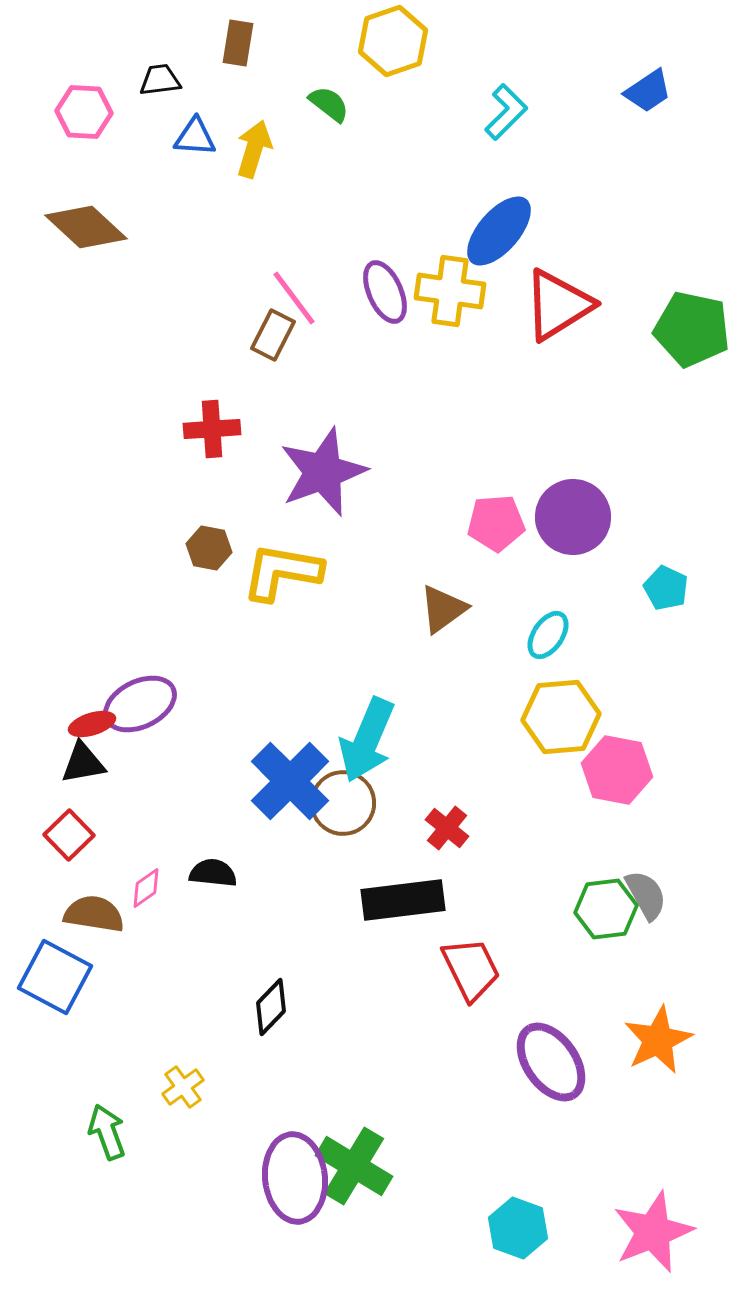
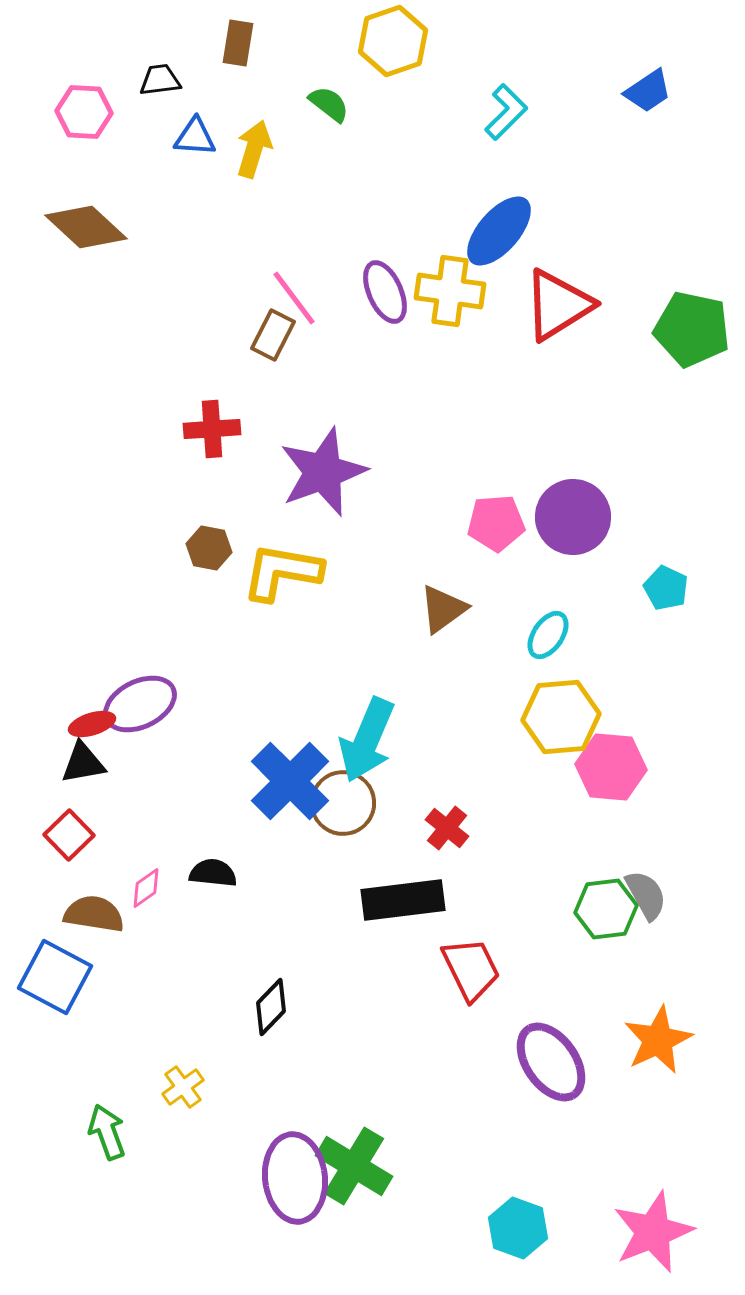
pink hexagon at (617, 770): moved 6 px left, 3 px up; rotated 6 degrees counterclockwise
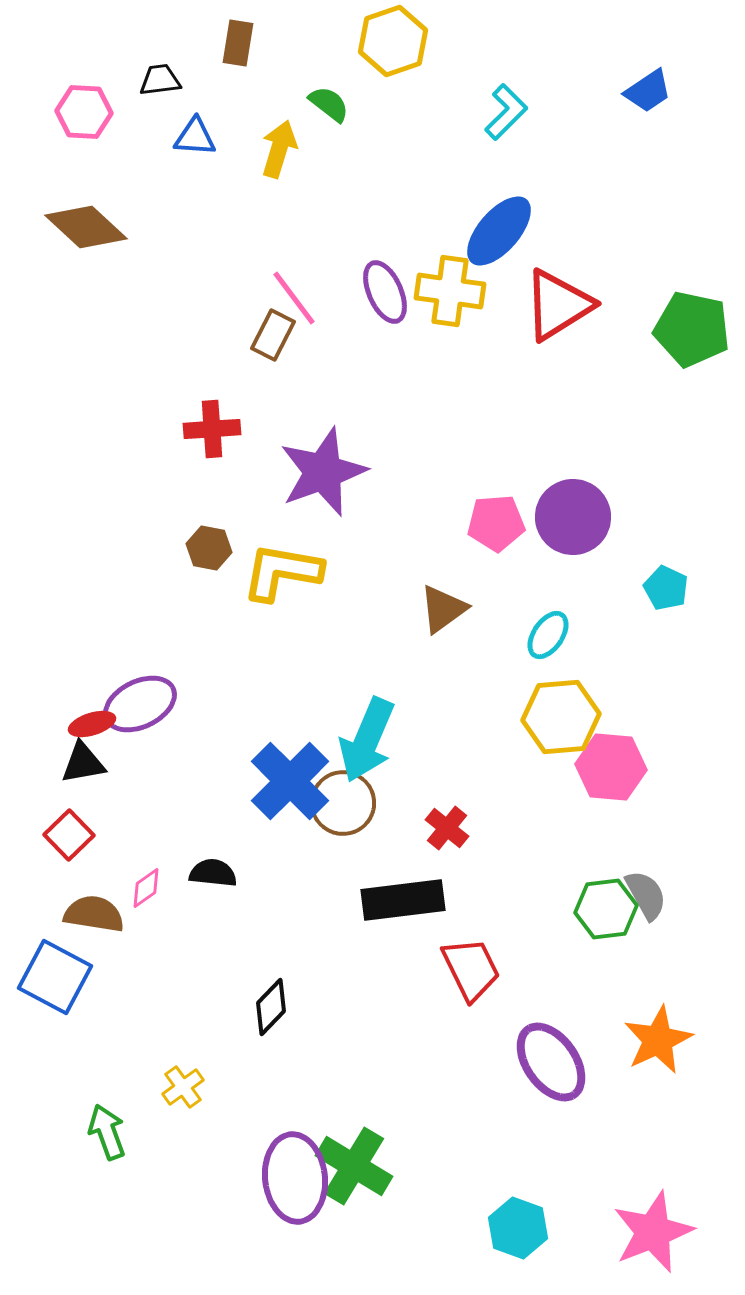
yellow arrow at (254, 149): moved 25 px right
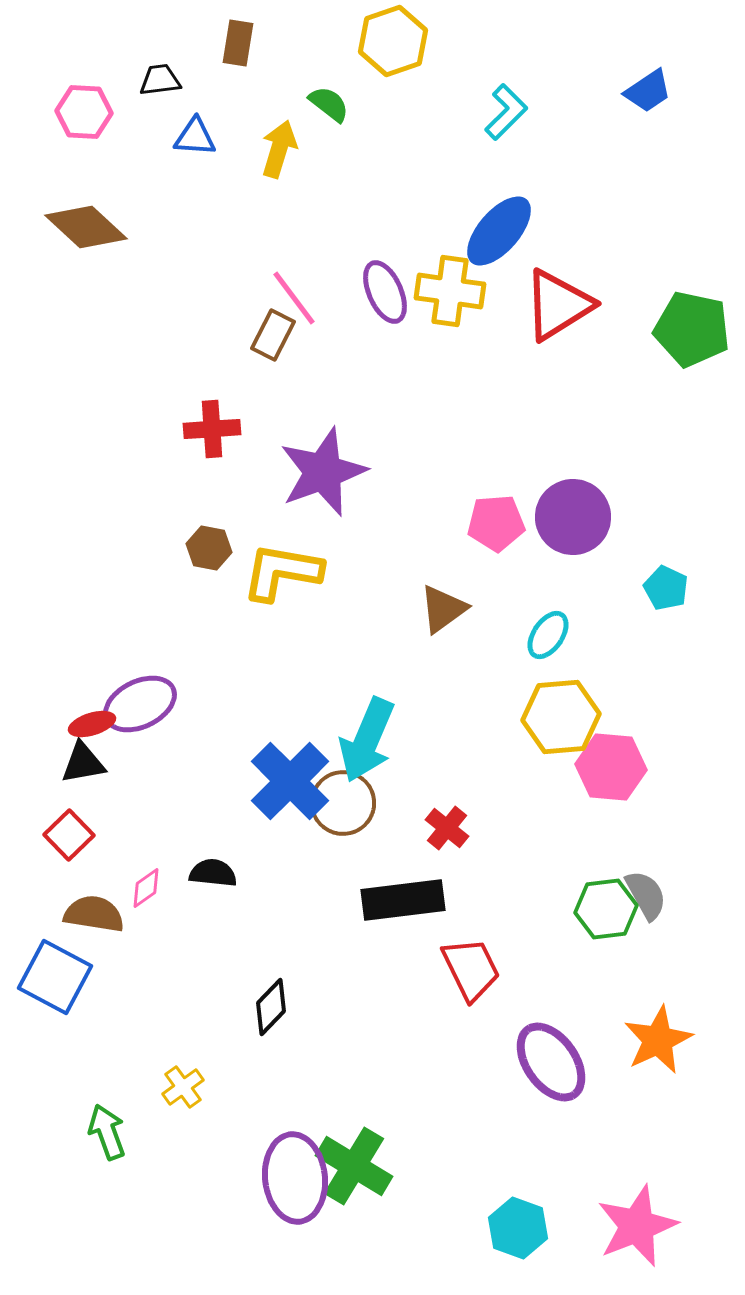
pink star at (653, 1232): moved 16 px left, 6 px up
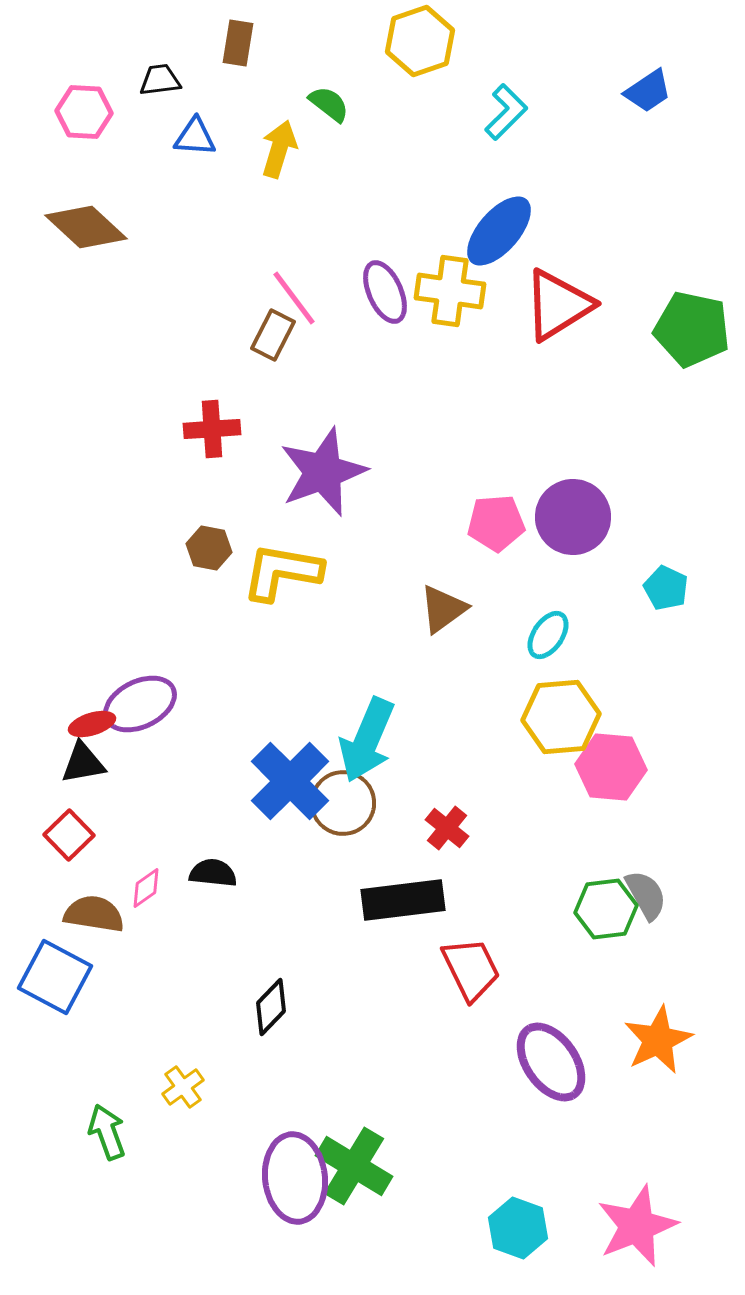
yellow hexagon at (393, 41): moved 27 px right
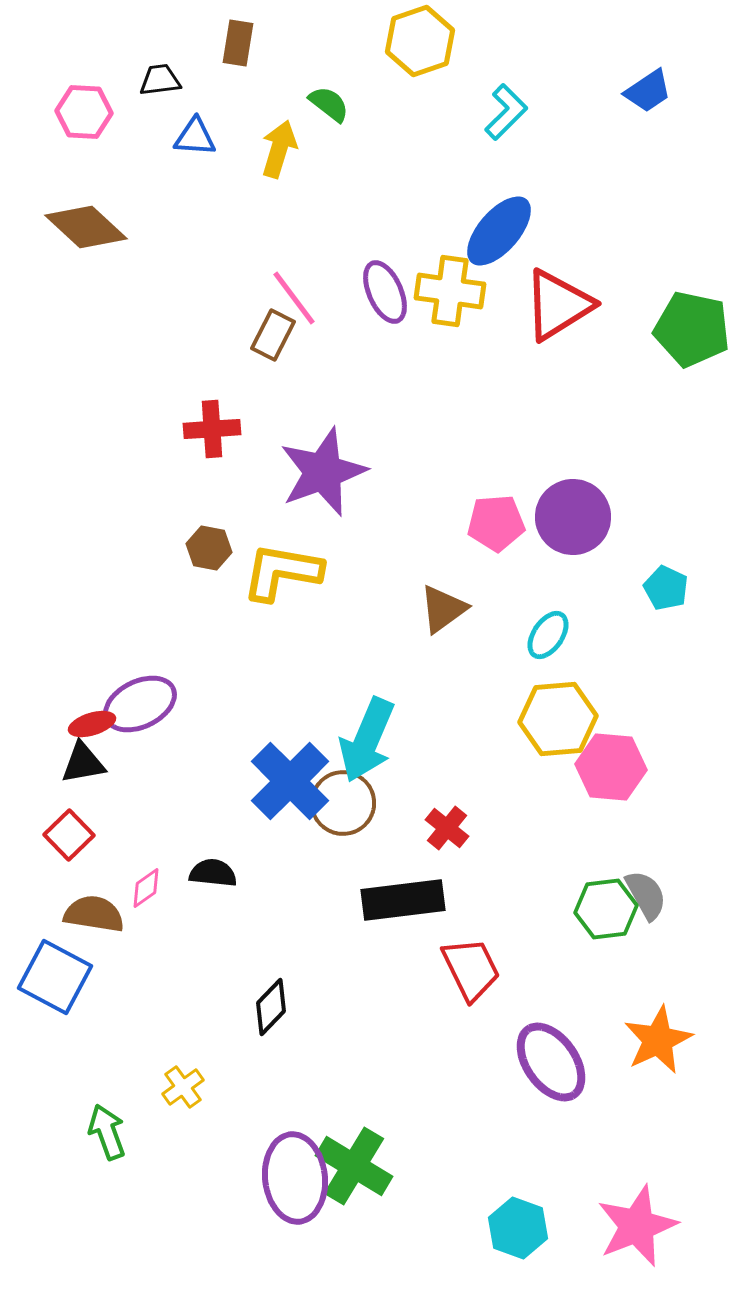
yellow hexagon at (561, 717): moved 3 px left, 2 px down
